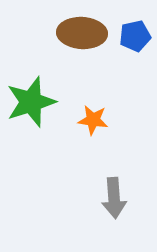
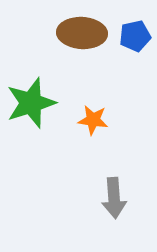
green star: moved 1 px down
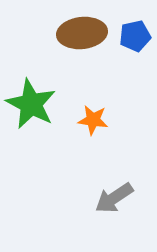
brown ellipse: rotated 9 degrees counterclockwise
green star: moved 1 px down; rotated 27 degrees counterclockwise
gray arrow: rotated 60 degrees clockwise
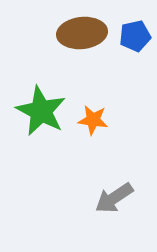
green star: moved 10 px right, 7 px down
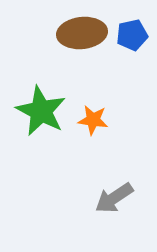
blue pentagon: moved 3 px left, 1 px up
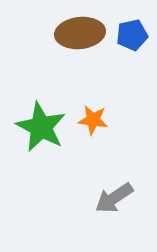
brown ellipse: moved 2 px left
green star: moved 16 px down
